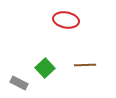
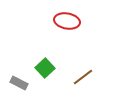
red ellipse: moved 1 px right, 1 px down
brown line: moved 2 px left, 12 px down; rotated 35 degrees counterclockwise
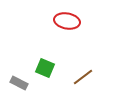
green square: rotated 24 degrees counterclockwise
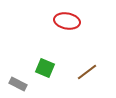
brown line: moved 4 px right, 5 px up
gray rectangle: moved 1 px left, 1 px down
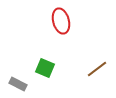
red ellipse: moved 6 px left; rotated 65 degrees clockwise
brown line: moved 10 px right, 3 px up
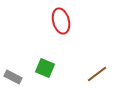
brown line: moved 5 px down
gray rectangle: moved 5 px left, 7 px up
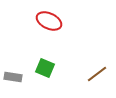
red ellipse: moved 12 px left; rotated 50 degrees counterclockwise
gray rectangle: rotated 18 degrees counterclockwise
